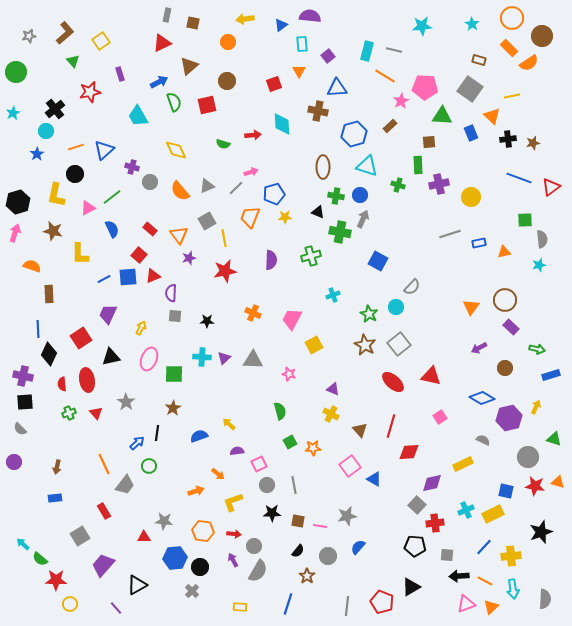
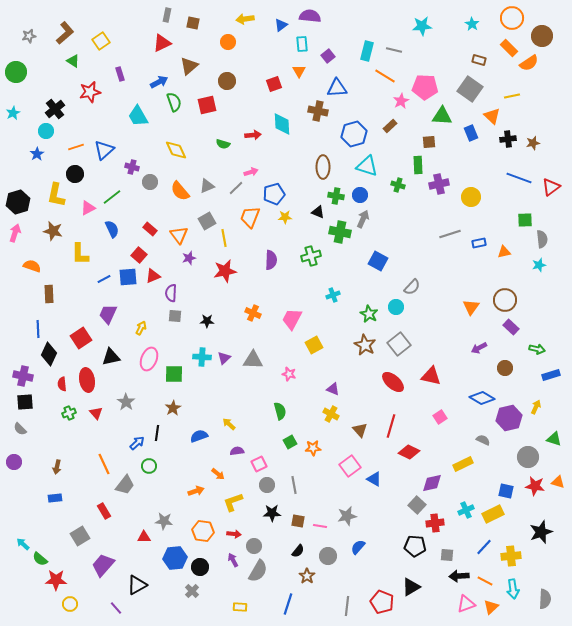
green triangle at (73, 61): rotated 16 degrees counterclockwise
red diamond at (409, 452): rotated 30 degrees clockwise
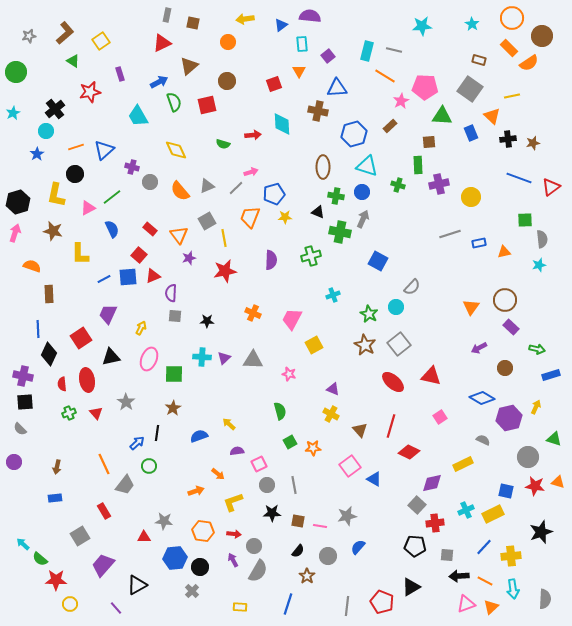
blue circle at (360, 195): moved 2 px right, 3 px up
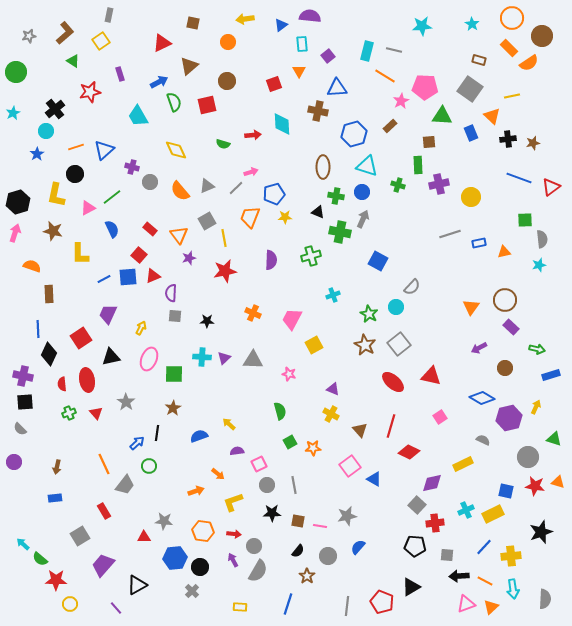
gray rectangle at (167, 15): moved 58 px left
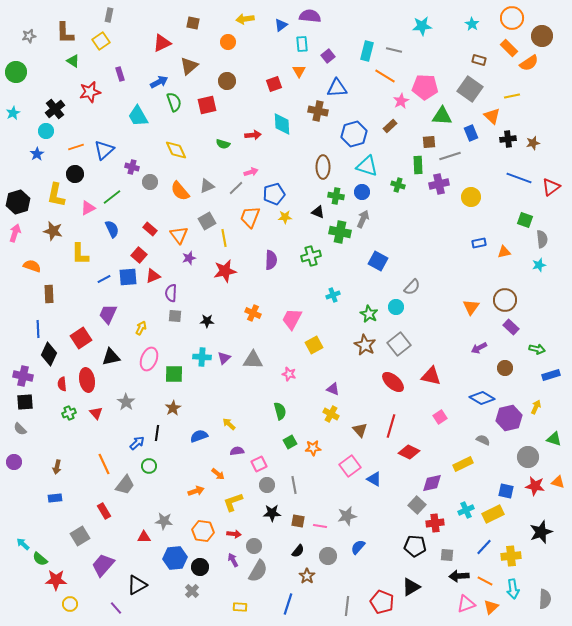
brown L-shape at (65, 33): rotated 130 degrees clockwise
green square at (525, 220): rotated 21 degrees clockwise
gray line at (450, 234): moved 78 px up
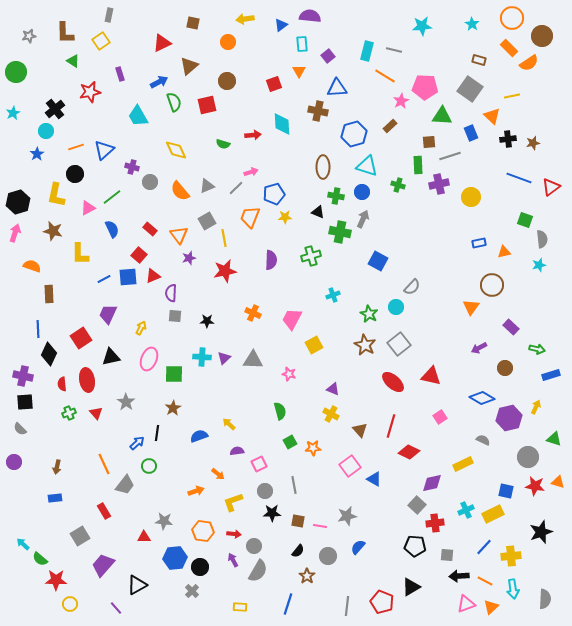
brown circle at (505, 300): moved 13 px left, 15 px up
gray circle at (267, 485): moved 2 px left, 6 px down
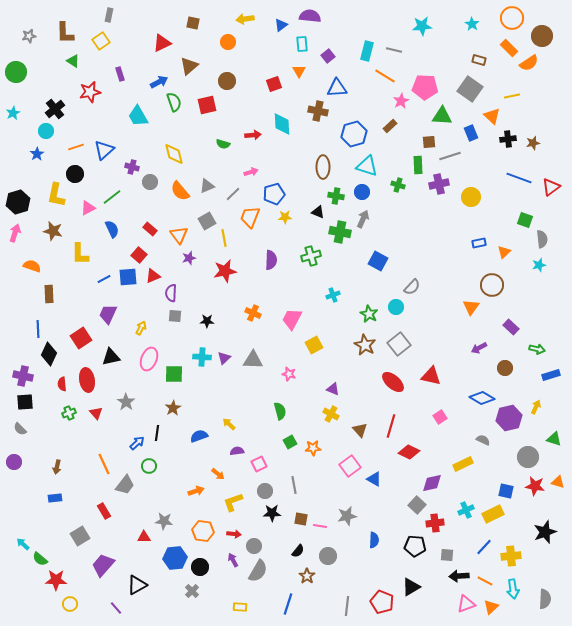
yellow diamond at (176, 150): moved 2 px left, 4 px down; rotated 10 degrees clockwise
gray line at (236, 188): moved 3 px left, 6 px down
orange triangle at (504, 252): rotated 32 degrees counterclockwise
brown square at (298, 521): moved 3 px right, 2 px up
black star at (541, 532): moved 4 px right
blue semicircle at (358, 547): moved 16 px right, 7 px up; rotated 140 degrees clockwise
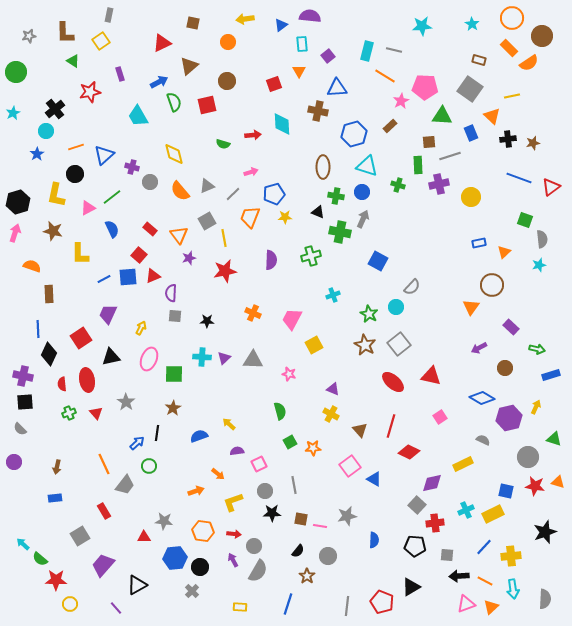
blue triangle at (104, 150): moved 5 px down
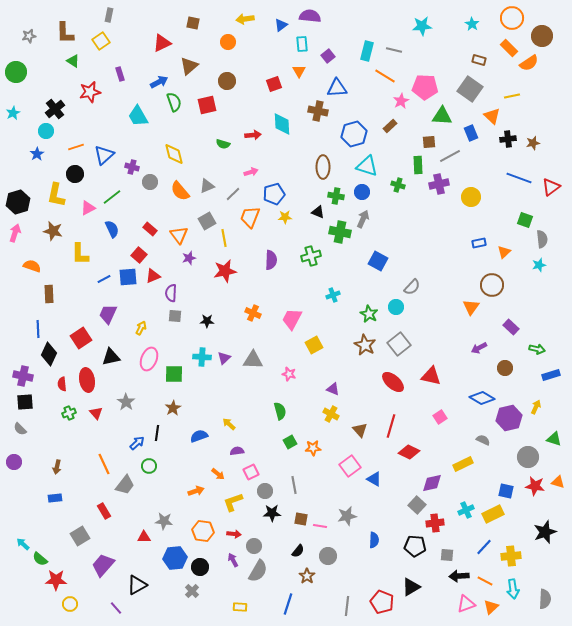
gray line at (450, 156): rotated 10 degrees counterclockwise
pink square at (259, 464): moved 8 px left, 8 px down
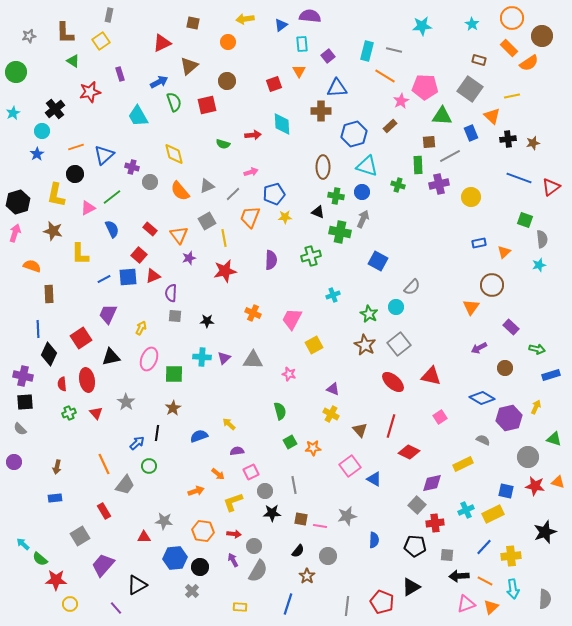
brown cross at (318, 111): moved 3 px right; rotated 12 degrees counterclockwise
cyan circle at (46, 131): moved 4 px left
